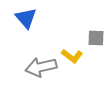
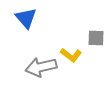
yellow L-shape: moved 1 px left, 1 px up
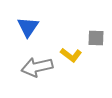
blue triangle: moved 2 px right, 9 px down; rotated 15 degrees clockwise
gray arrow: moved 4 px left
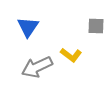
gray square: moved 12 px up
gray arrow: rotated 12 degrees counterclockwise
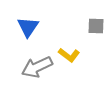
yellow L-shape: moved 2 px left
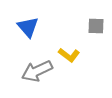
blue triangle: rotated 15 degrees counterclockwise
gray arrow: moved 4 px down
